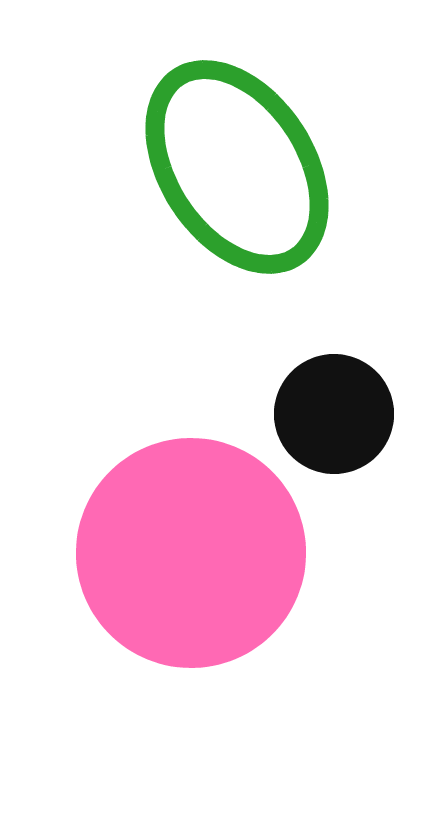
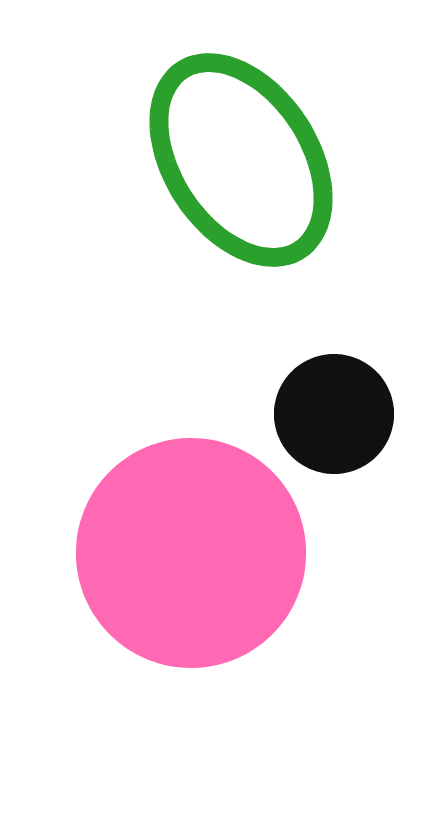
green ellipse: moved 4 px right, 7 px up
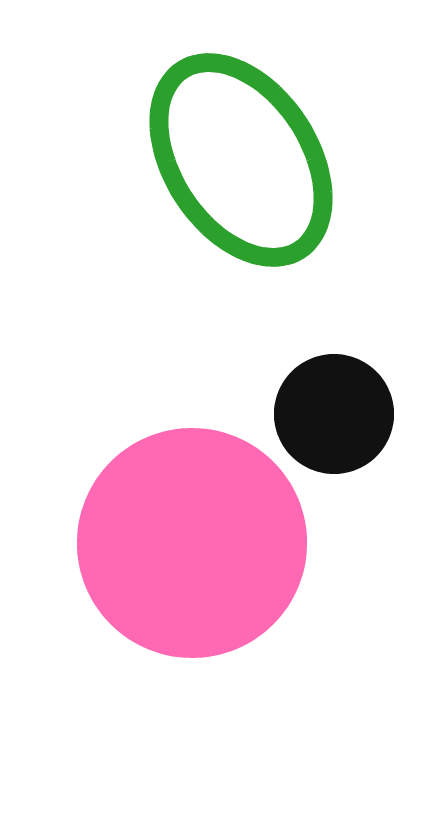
pink circle: moved 1 px right, 10 px up
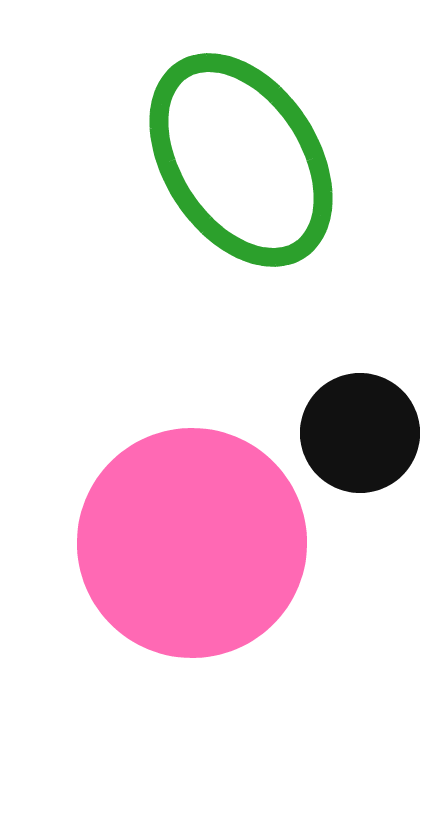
black circle: moved 26 px right, 19 px down
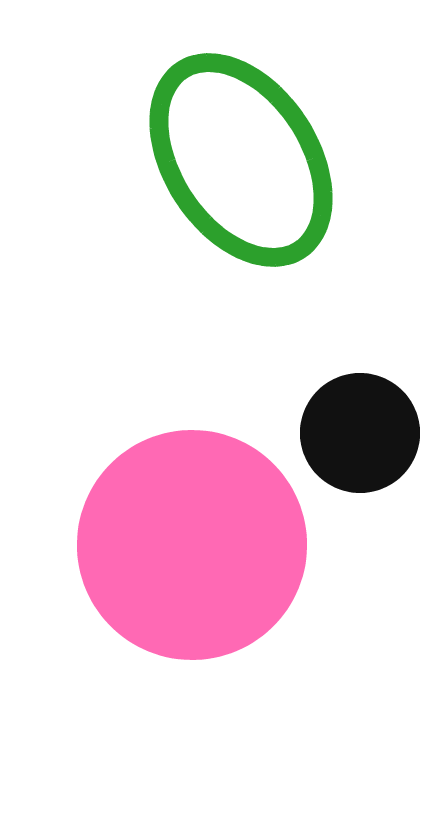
pink circle: moved 2 px down
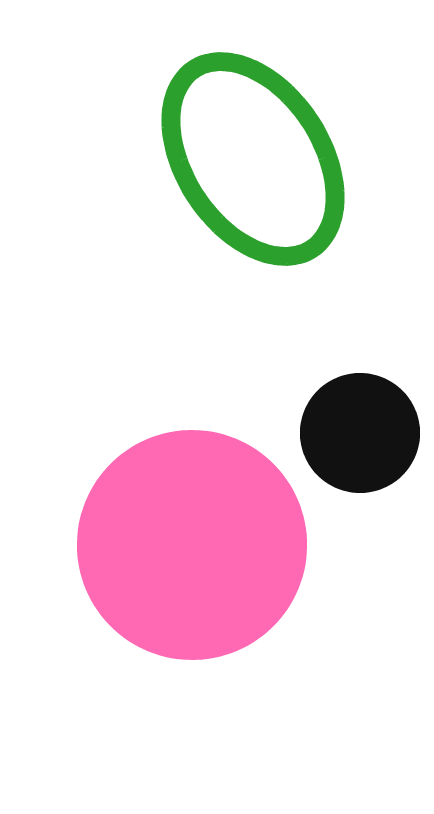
green ellipse: moved 12 px right, 1 px up
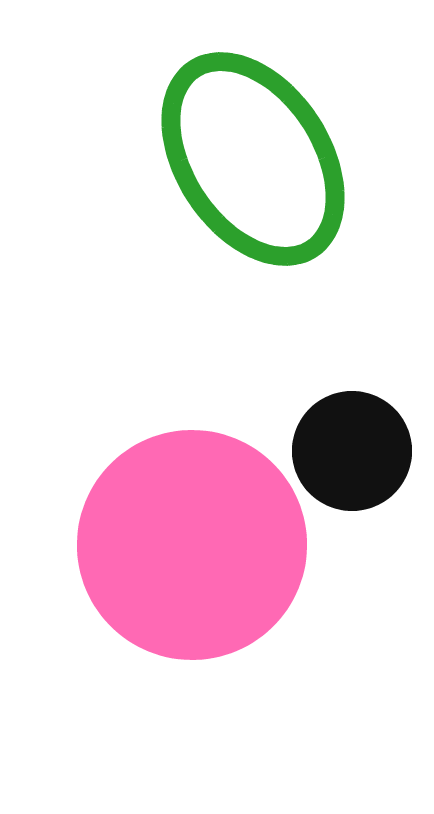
black circle: moved 8 px left, 18 px down
